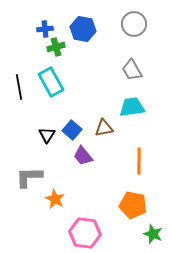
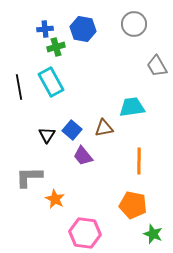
gray trapezoid: moved 25 px right, 4 px up
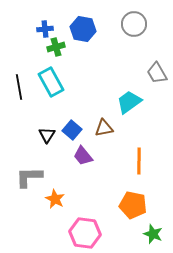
gray trapezoid: moved 7 px down
cyan trapezoid: moved 3 px left, 5 px up; rotated 28 degrees counterclockwise
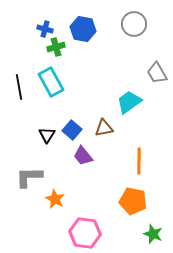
blue cross: rotated 21 degrees clockwise
orange pentagon: moved 4 px up
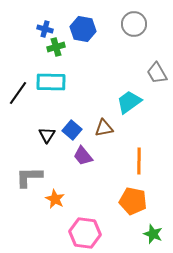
cyan rectangle: rotated 60 degrees counterclockwise
black line: moved 1 px left, 6 px down; rotated 45 degrees clockwise
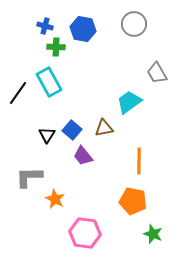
blue cross: moved 3 px up
green cross: rotated 18 degrees clockwise
cyan rectangle: moved 2 px left; rotated 60 degrees clockwise
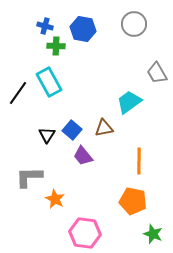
green cross: moved 1 px up
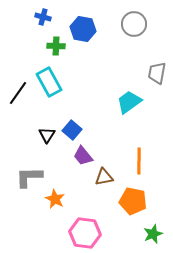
blue cross: moved 2 px left, 9 px up
gray trapezoid: rotated 40 degrees clockwise
brown triangle: moved 49 px down
green star: rotated 30 degrees clockwise
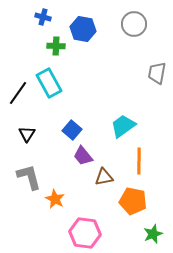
cyan rectangle: moved 1 px down
cyan trapezoid: moved 6 px left, 24 px down
black triangle: moved 20 px left, 1 px up
gray L-shape: rotated 76 degrees clockwise
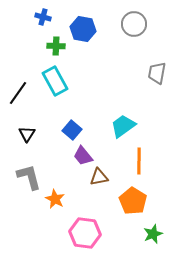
cyan rectangle: moved 6 px right, 2 px up
brown triangle: moved 5 px left
orange pentagon: rotated 20 degrees clockwise
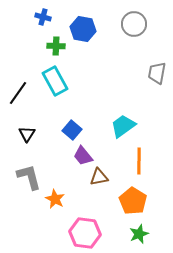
green star: moved 14 px left
